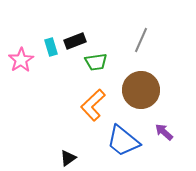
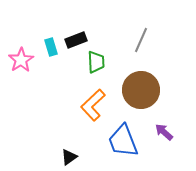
black rectangle: moved 1 px right, 1 px up
green trapezoid: rotated 85 degrees counterclockwise
blue trapezoid: rotated 30 degrees clockwise
black triangle: moved 1 px right, 1 px up
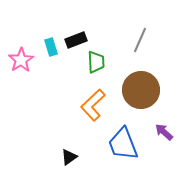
gray line: moved 1 px left
blue trapezoid: moved 3 px down
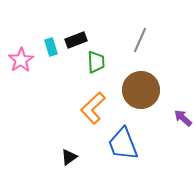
orange L-shape: moved 3 px down
purple arrow: moved 19 px right, 14 px up
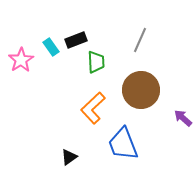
cyan rectangle: rotated 18 degrees counterclockwise
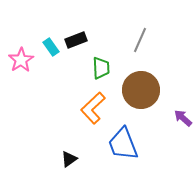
green trapezoid: moved 5 px right, 6 px down
black triangle: moved 2 px down
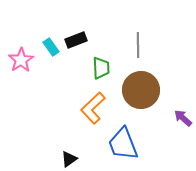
gray line: moved 2 px left, 5 px down; rotated 25 degrees counterclockwise
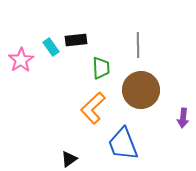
black rectangle: rotated 15 degrees clockwise
purple arrow: rotated 126 degrees counterclockwise
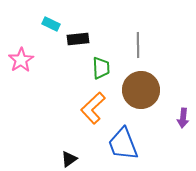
black rectangle: moved 2 px right, 1 px up
cyan rectangle: moved 23 px up; rotated 30 degrees counterclockwise
